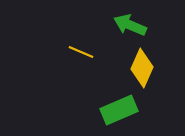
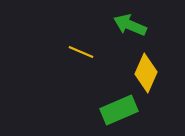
yellow diamond: moved 4 px right, 5 px down
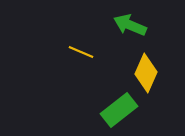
green rectangle: rotated 15 degrees counterclockwise
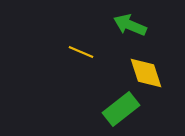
yellow diamond: rotated 42 degrees counterclockwise
green rectangle: moved 2 px right, 1 px up
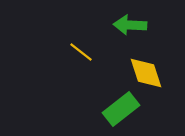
green arrow: rotated 20 degrees counterclockwise
yellow line: rotated 15 degrees clockwise
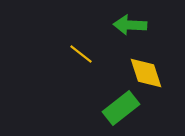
yellow line: moved 2 px down
green rectangle: moved 1 px up
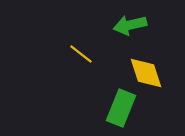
green arrow: rotated 16 degrees counterclockwise
green rectangle: rotated 30 degrees counterclockwise
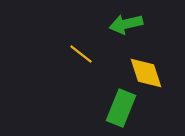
green arrow: moved 4 px left, 1 px up
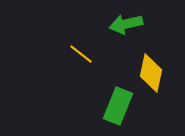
yellow diamond: moved 5 px right; rotated 30 degrees clockwise
green rectangle: moved 3 px left, 2 px up
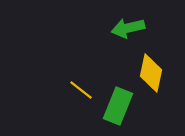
green arrow: moved 2 px right, 4 px down
yellow line: moved 36 px down
